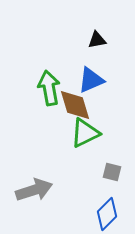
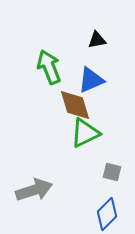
green arrow: moved 21 px up; rotated 12 degrees counterclockwise
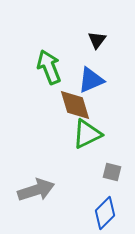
black triangle: rotated 42 degrees counterclockwise
green triangle: moved 2 px right, 1 px down
gray arrow: moved 2 px right
blue diamond: moved 2 px left, 1 px up
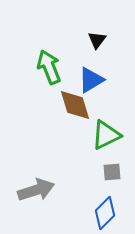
blue triangle: rotated 8 degrees counterclockwise
green triangle: moved 19 px right, 1 px down
gray square: rotated 18 degrees counterclockwise
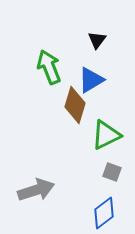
brown diamond: rotated 33 degrees clockwise
gray square: rotated 24 degrees clockwise
blue diamond: moved 1 px left; rotated 8 degrees clockwise
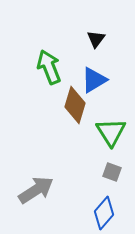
black triangle: moved 1 px left, 1 px up
blue triangle: moved 3 px right
green triangle: moved 5 px right, 3 px up; rotated 36 degrees counterclockwise
gray arrow: rotated 15 degrees counterclockwise
blue diamond: rotated 12 degrees counterclockwise
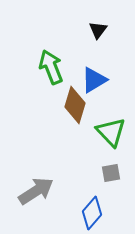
black triangle: moved 2 px right, 9 px up
green arrow: moved 2 px right
green triangle: rotated 12 degrees counterclockwise
gray square: moved 1 px left, 1 px down; rotated 30 degrees counterclockwise
gray arrow: moved 1 px down
blue diamond: moved 12 px left
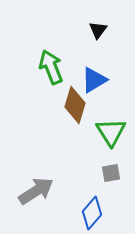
green triangle: rotated 12 degrees clockwise
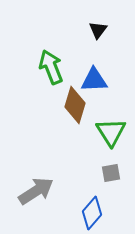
blue triangle: rotated 28 degrees clockwise
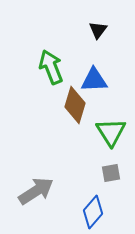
blue diamond: moved 1 px right, 1 px up
